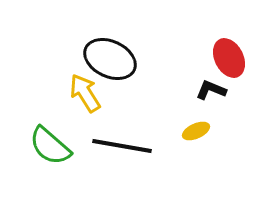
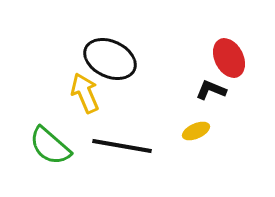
yellow arrow: rotated 9 degrees clockwise
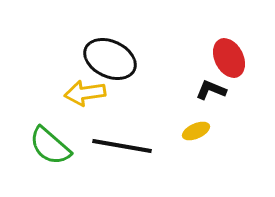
yellow arrow: rotated 75 degrees counterclockwise
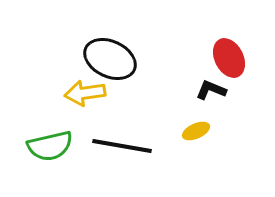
green semicircle: rotated 54 degrees counterclockwise
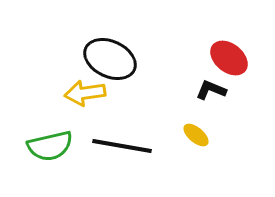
red ellipse: rotated 24 degrees counterclockwise
yellow ellipse: moved 4 px down; rotated 64 degrees clockwise
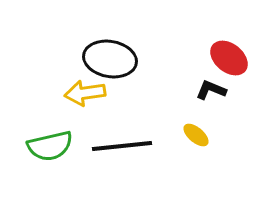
black ellipse: rotated 15 degrees counterclockwise
black line: rotated 16 degrees counterclockwise
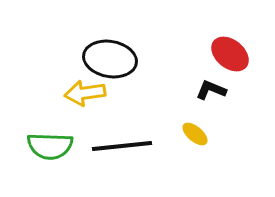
red ellipse: moved 1 px right, 4 px up
yellow ellipse: moved 1 px left, 1 px up
green semicircle: rotated 15 degrees clockwise
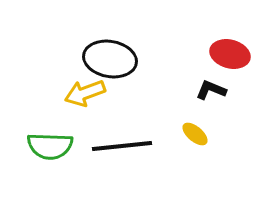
red ellipse: rotated 24 degrees counterclockwise
yellow arrow: rotated 12 degrees counterclockwise
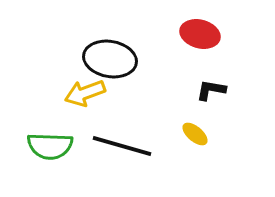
red ellipse: moved 30 px left, 20 px up
black L-shape: rotated 12 degrees counterclockwise
black line: rotated 22 degrees clockwise
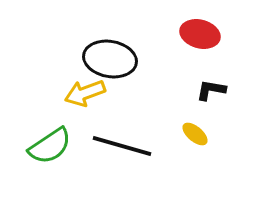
green semicircle: rotated 36 degrees counterclockwise
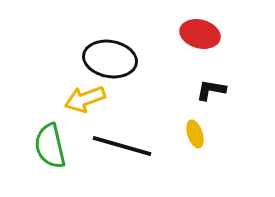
yellow arrow: moved 6 px down
yellow ellipse: rotated 32 degrees clockwise
green semicircle: rotated 111 degrees clockwise
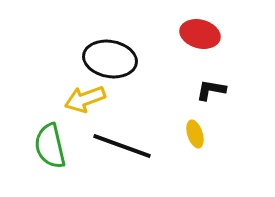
black line: rotated 4 degrees clockwise
